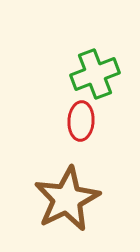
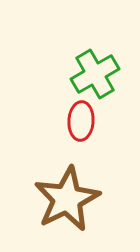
green cross: rotated 9 degrees counterclockwise
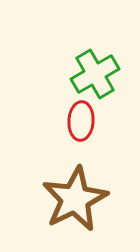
brown star: moved 8 px right
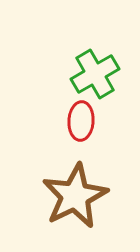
brown star: moved 3 px up
